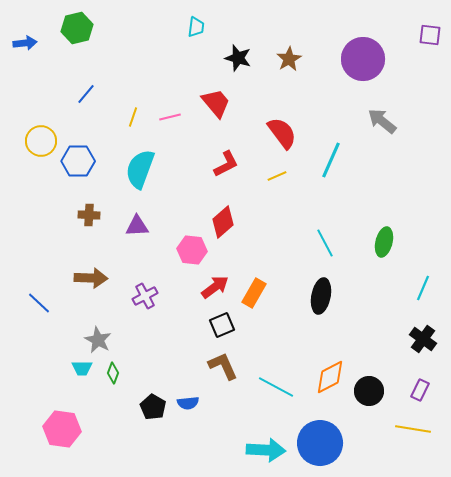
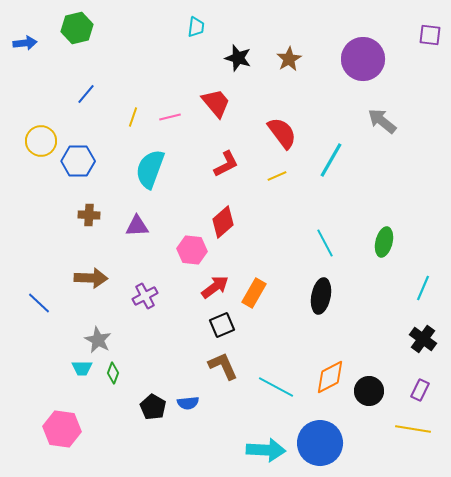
cyan line at (331, 160): rotated 6 degrees clockwise
cyan semicircle at (140, 169): moved 10 px right
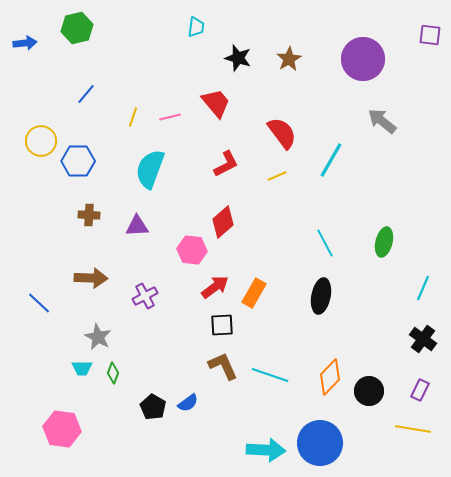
black square at (222, 325): rotated 20 degrees clockwise
gray star at (98, 340): moved 3 px up
orange diamond at (330, 377): rotated 18 degrees counterclockwise
cyan line at (276, 387): moved 6 px left, 12 px up; rotated 9 degrees counterclockwise
blue semicircle at (188, 403): rotated 30 degrees counterclockwise
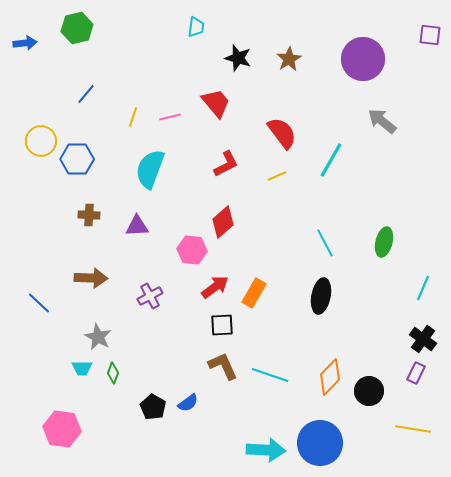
blue hexagon at (78, 161): moved 1 px left, 2 px up
purple cross at (145, 296): moved 5 px right
purple rectangle at (420, 390): moved 4 px left, 17 px up
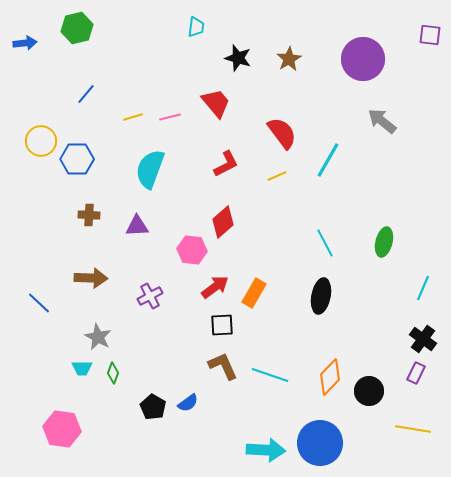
yellow line at (133, 117): rotated 54 degrees clockwise
cyan line at (331, 160): moved 3 px left
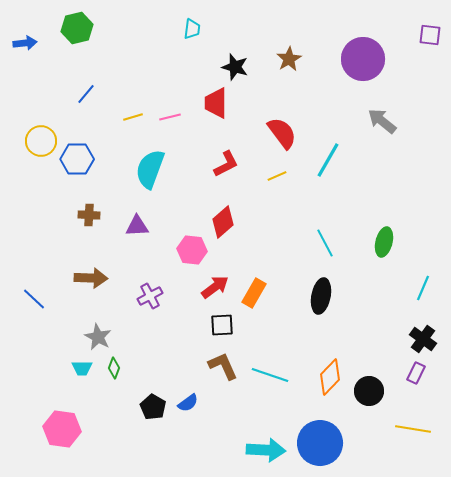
cyan trapezoid at (196, 27): moved 4 px left, 2 px down
black star at (238, 58): moved 3 px left, 9 px down
red trapezoid at (216, 103): rotated 140 degrees counterclockwise
blue line at (39, 303): moved 5 px left, 4 px up
green diamond at (113, 373): moved 1 px right, 5 px up
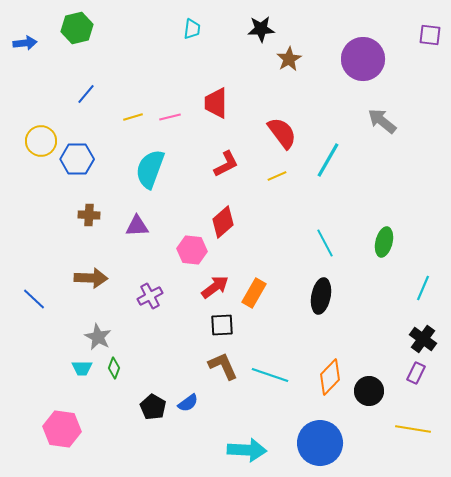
black star at (235, 67): moved 26 px right, 38 px up; rotated 20 degrees counterclockwise
cyan arrow at (266, 450): moved 19 px left
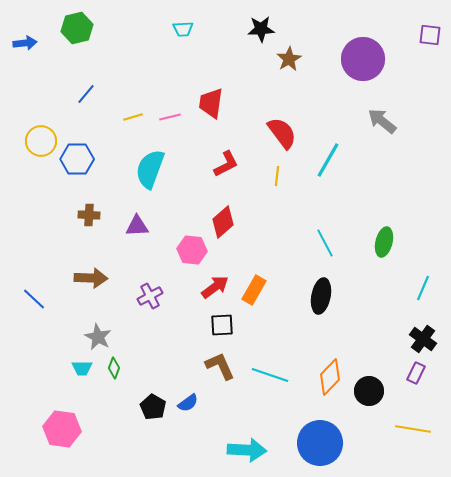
cyan trapezoid at (192, 29): moved 9 px left; rotated 80 degrees clockwise
red trapezoid at (216, 103): moved 5 px left; rotated 8 degrees clockwise
yellow line at (277, 176): rotated 60 degrees counterclockwise
orange rectangle at (254, 293): moved 3 px up
brown L-shape at (223, 366): moved 3 px left
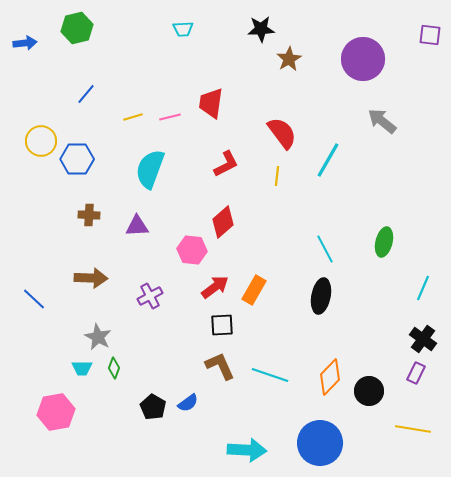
cyan line at (325, 243): moved 6 px down
pink hexagon at (62, 429): moved 6 px left, 17 px up; rotated 18 degrees counterclockwise
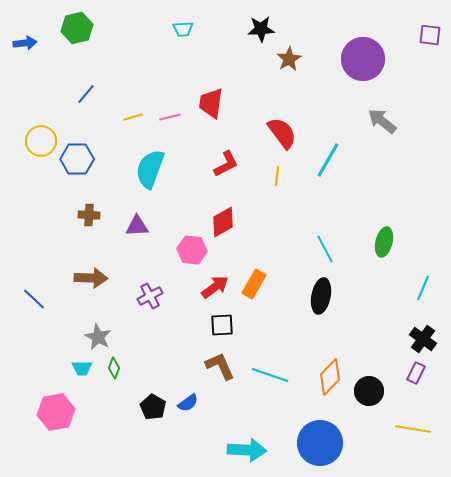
red diamond at (223, 222): rotated 12 degrees clockwise
orange rectangle at (254, 290): moved 6 px up
